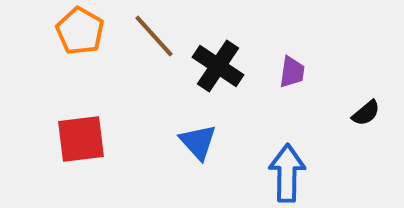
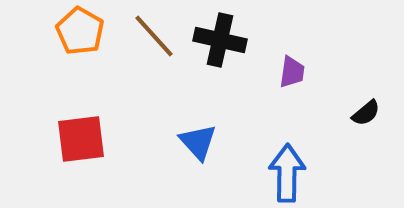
black cross: moved 2 px right, 26 px up; rotated 21 degrees counterclockwise
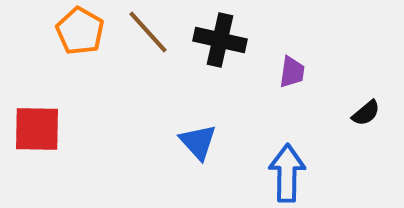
brown line: moved 6 px left, 4 px up
red square: moved 44 px left, 10 px up; rotated 8 degrees clockwise
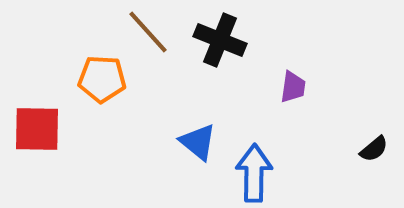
orange pentagon: moved 22 px right, 48 px down; rotated 27 degrees counterclockwise
black cross: rotated 9 degrees clockwise
purple trapezoid: moved 1 px right, 15 px down
black semicircle: moved 8 px right, 36 px down
blue triangle: rotated 9 degrees counterclockwise
blue arrow: moved 33 px left
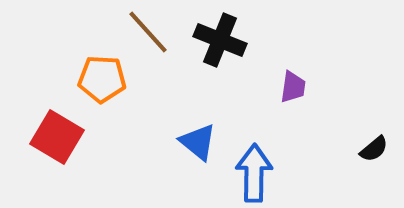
red square: moved 20 px right, 8 px down; rotated 30 degrees clockwise
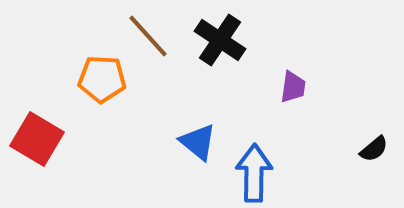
brown line: moved 4 px down
black cross: rotated 12 degrees clockwise
red square: moved 20 px left, 2 px down
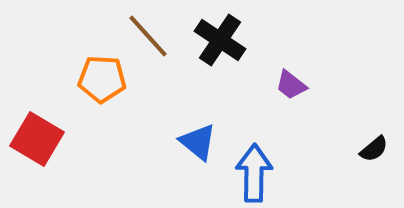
purple trapezoid: moved 2 px left, 2 px up; rotated 120 degrees clockwise
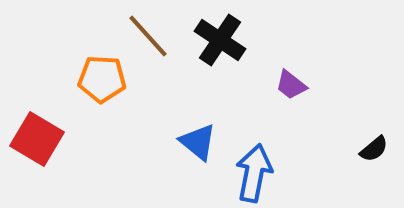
blue arrow: rotated 10 degrees clockwise
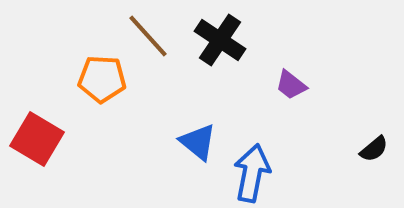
blue arrow: moved 2 px left
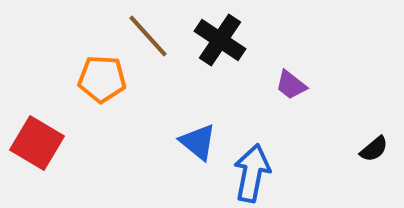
red square: moved 4 px down
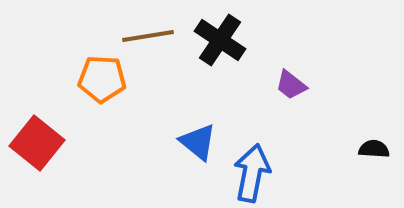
brown line: rotated 57 degrees counterclockwise
red square: rotated 8 degrees clockwise
black semicircle: rotated 136 degrees counterclockwise
